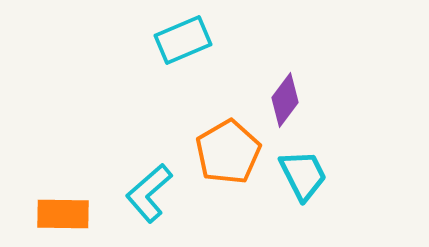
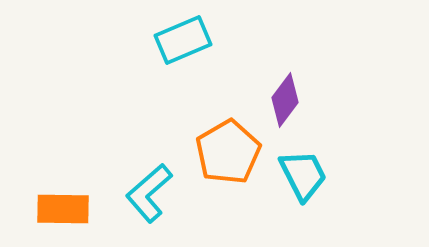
orange rectangle: moved 5 px up
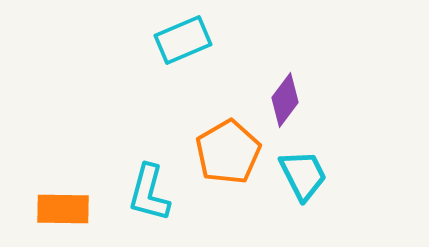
cyan L-shape: rotated 34 degrees counterclockwise
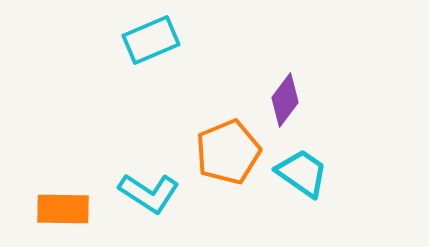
cyan rectangle: moved 32 px left
orange pentagon: rotated 8 degrees clockwise
cyan trapezoid: moved 1 px left, 2 px up; rotated 28 degrees counterclockwise
cyan L-shape: rotated 72 degrees counterclockwise
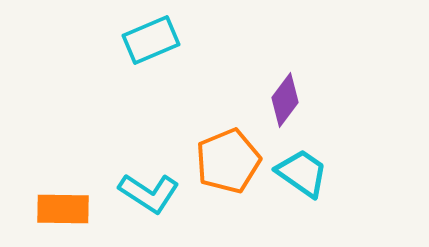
orange pentagon: moved 9 px down
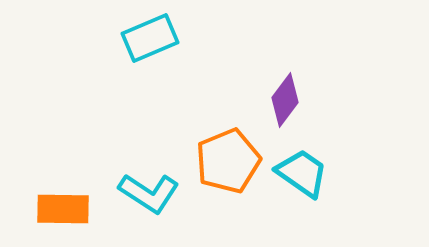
cyan rectangle: moved 1 px left, 2 px up
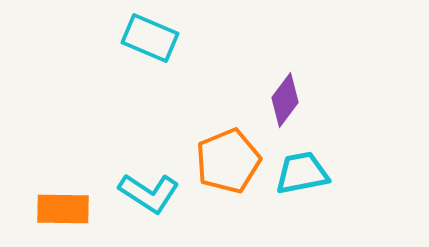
cyan rectangle: rotated 46 degrees clockwise
cyan trapezoid: rotated 46 degrees counterclockwise
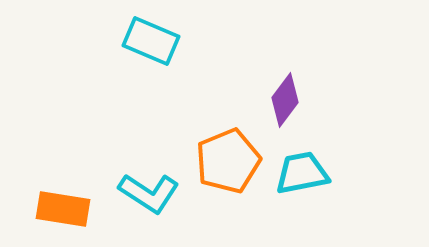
cyan rectangle: moved 1 px right, 3 px down
orange rectangle: rotated 8 degrees clockwise
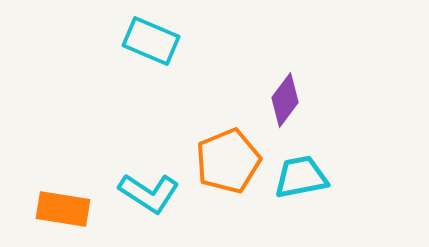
cyan trapezoid: moved 1 px left, 4 px down
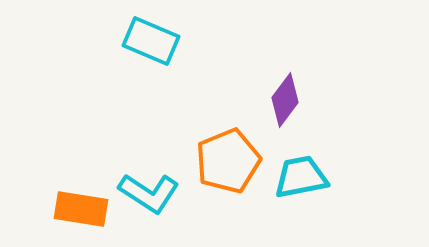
orange rectangle: moved 18 px right
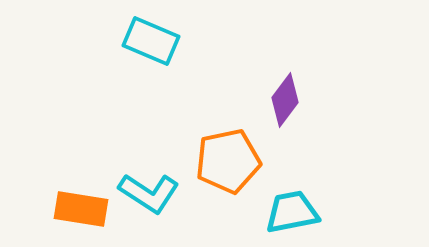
orange pentagon: rotated 10 degrees clockwise
cyan trapezoid: moved 9 px left, 35 px down
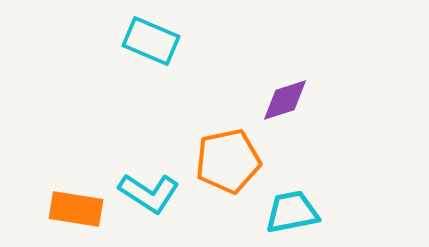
purple diamond: rotated 36 degrees clockwise
orange rectangle: moved 5 px left
